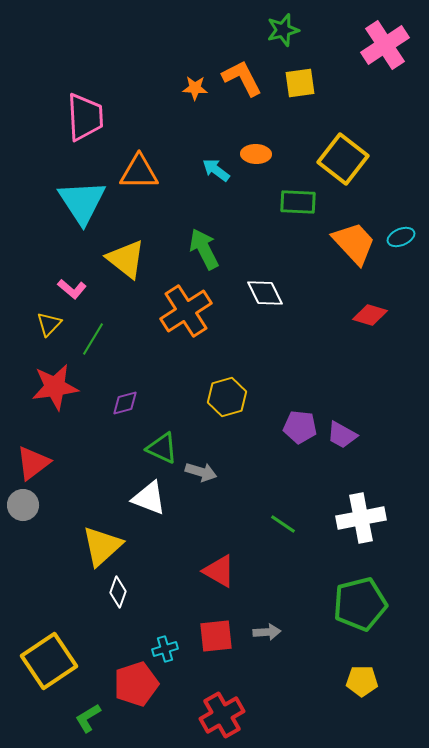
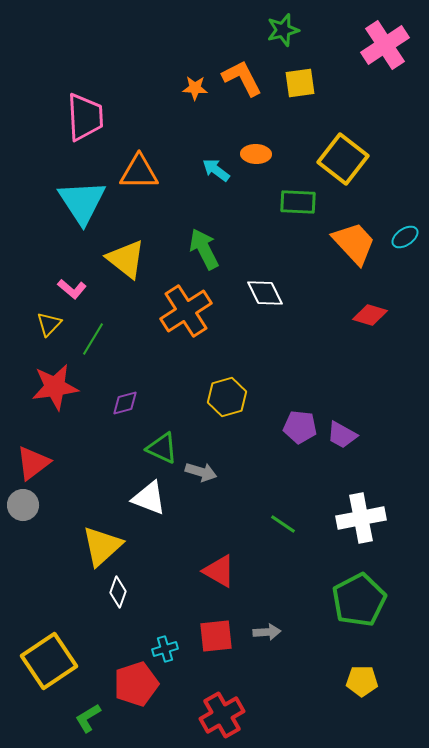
cyan ellipse at (401, 237): moved 4 px right; rotated 12 degrees counterclockwise
green pentagon at (360, 604): moved 1 px left, 4 px up; rotated 14 degrees counterclockwise
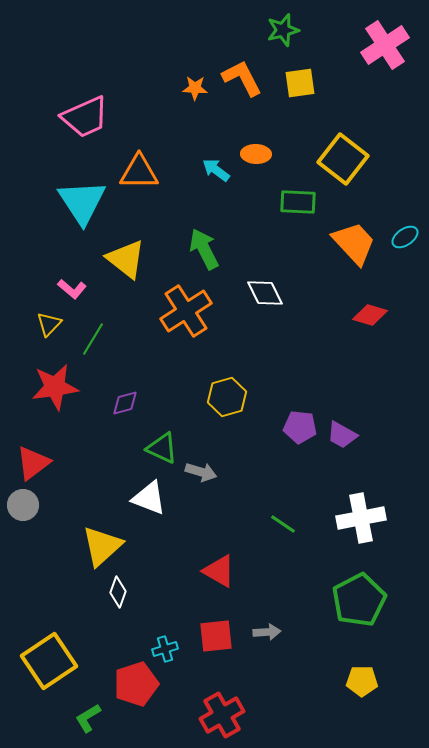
pink trapezoid at (85, 117): rotated 69 degrees clockwise
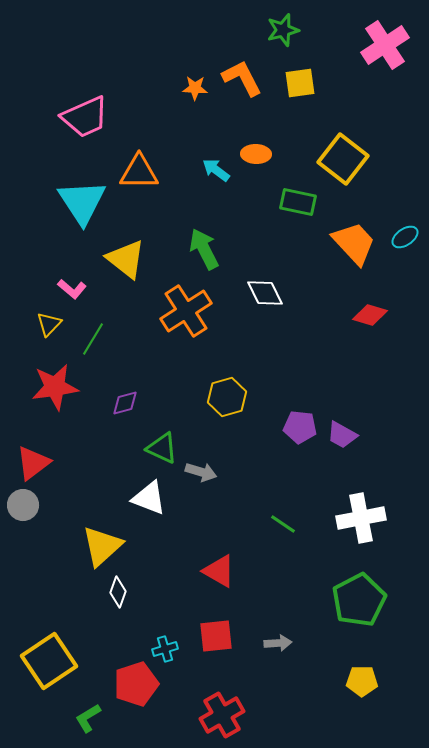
green rectangle at (298, 202): rotated 9 degrees clockwise
gray arrow at (267, 632): moved 11 px right, 11 px down
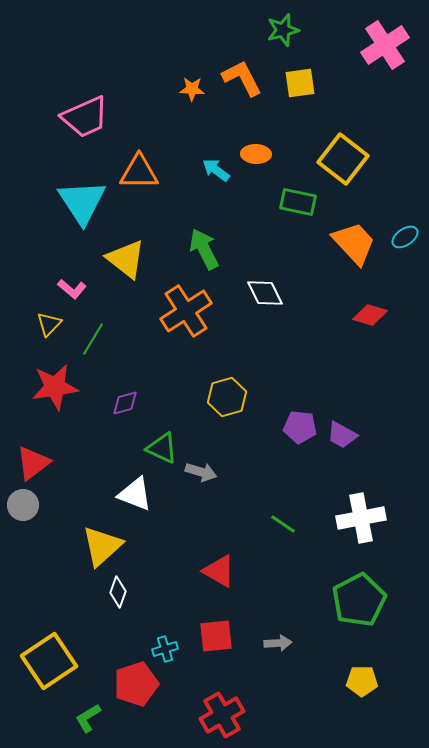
orange star at (195, 88): moved 3 px left, 1 px down
white triangle at (149, 498): moved 14 px left, 4 px up
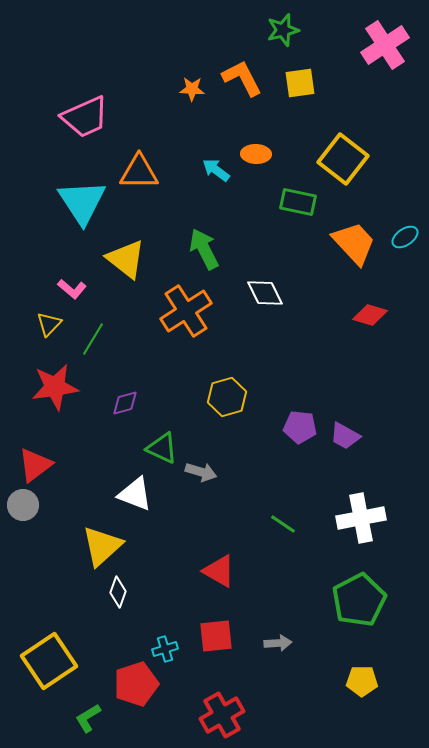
purple trapezoid at (342, 435): moved 3 px right, 1 px down
red triangle at (33, 463): moved 2 px right, 2 px down
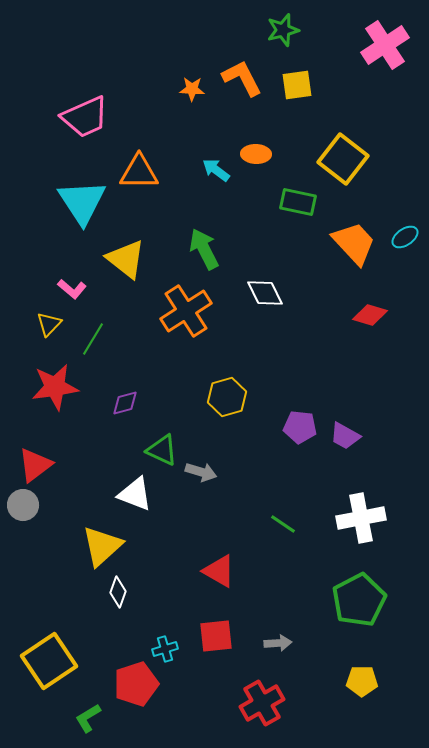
yellow square at (300, 83): moved 3 px left, 2 px down
green triangle at (162, 448): moved 2 px down
red cross at (222, 715): moved 40 px right, 12 px up
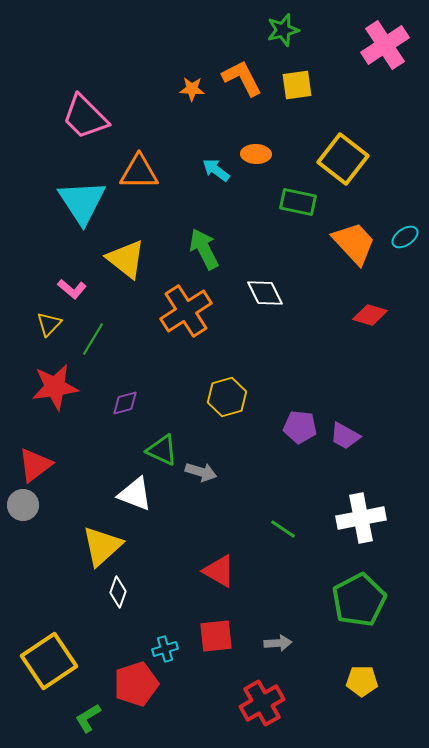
pink trapezoid at (85, 117): rotated 69 degrees clockwise
green line at (283, 524): moved 5 px down
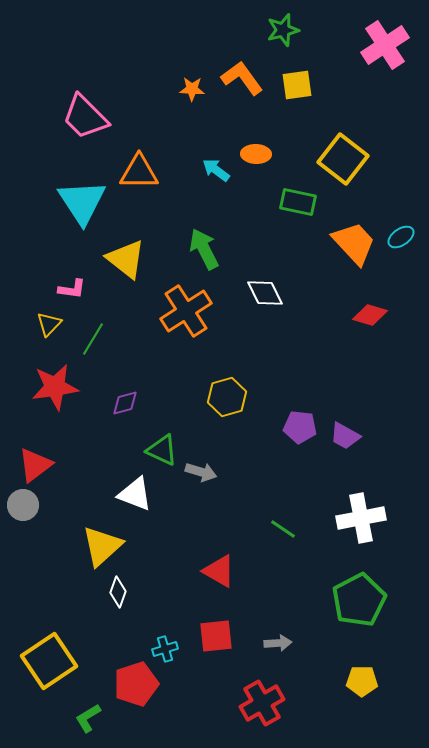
orange L-shape at (242, 78): rotated 9 degrees counterclockwise
cyan ellipse at (405, 237): moved 4 px left
pink L-shape at (72, 289): rotated 32 degrees counterclockwise
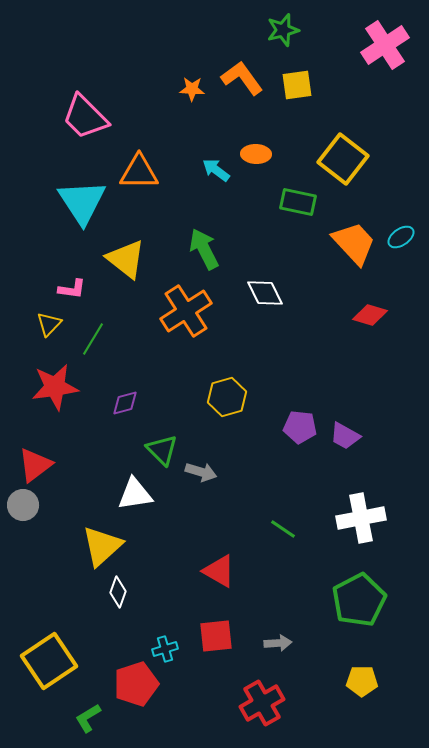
green triangle at (162, 450): rotated 20 degrees clockwise
white triangle at (135, 494): rotated 30 degrees counterclockwise
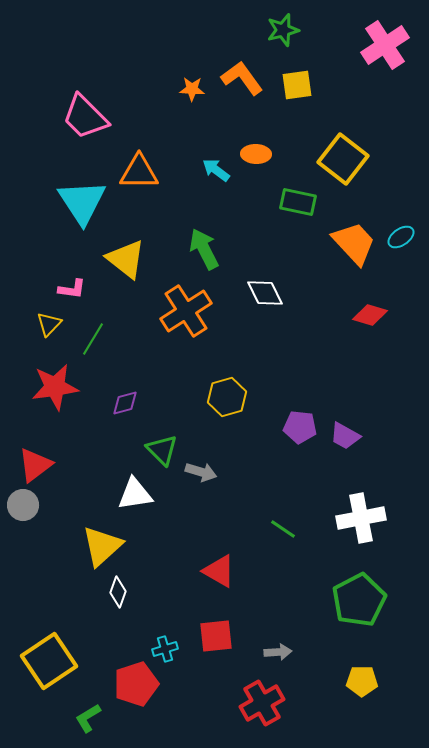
gray arrow at (278, 643): moved 9 px down
